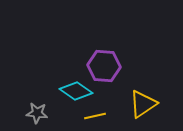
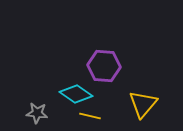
cyan diamond: moved 3 px down
yellow triangle: rotated 16 degrees counterclockwise
yellow line: moved 5 px left; rotated 25 degrees clockwise
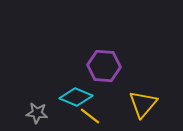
cyan diamond: moved 3 px down; rotated 12 degrees counterclockwise
yellow line: rotated 25 degrees clockwise
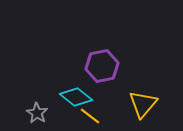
purple hexagon: moved 2 px left; rotated 16 degrees counterclockwise
cyan diamond: rotated 16 degrees clockwise
gray star: rotated 25 degrees clockwise
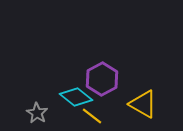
purple hexagon: moved 13 px down; rotated 16 degrees counterclockwise
yellow triangle: rotated 40 degrees counterclockwise
yellow line: moved 2 px right
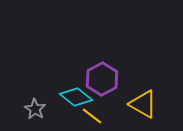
gray star: moved 2 px left, 4 px up
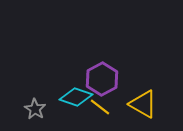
cyan diamond: rotated 20 degrees counterclockwise
yellow line: moved 8 px right, 9 px up
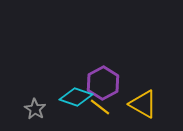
purple hexagon: moved 1 px right, 4 px down
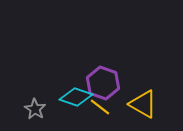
purple hexagon: rotated 12 degrees counterclockwise
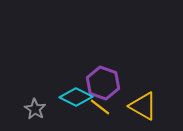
cyan diamond: rotated 8 degrees clockwise
yellow triangle: moved 2 px down
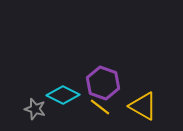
cyan diamond: moved 13 px left, 2 px up
gray star: rotated 15 degrees counterclockwise
